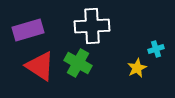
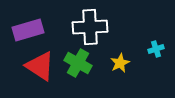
white cross: moved 2 px left, 1 px down
yellow star: moved 17 px left, 5 px up
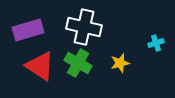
white cross: moved 6 px left; rotated 16 degrees clockwise
cyan cross: moved 6 px up
yellow star: rotated 12 degrees clockwise
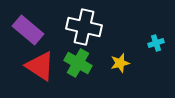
purple rectangle: rotated 56 degrees clockwise
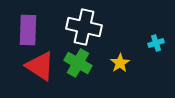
purple rectangle: rotated 52 degrees clockwise
yellow star: rotated 18 degrees counterclockwise
